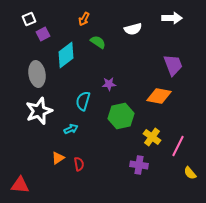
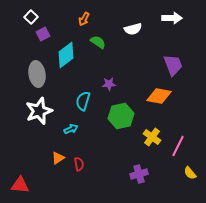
white square: moved 2 px right, 2 px up; rotated 24 degrees counterclockwise
purple cross: moved 9 px down; rotated 24 degrees counterclockwise
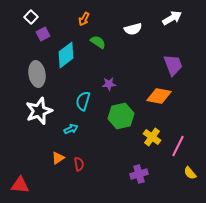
white arrow: rotated 30 degrees counterclockwise
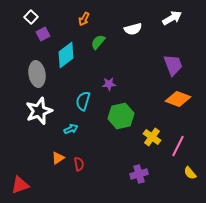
green semicircle: rotated 84 degrees counterclockwise
orange diamond: moved 19 px right, 3 px down; rotated 10 degrees clockwise
red triangle: rotated 24 degrees counterclockwise
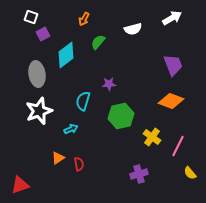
white square: rotated 24 degrees counterclockwise
orange diamond: moved 7 px left, 2 px down
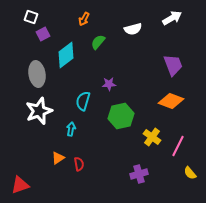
cyan arrow: rotated 56 degrees counterclockwise
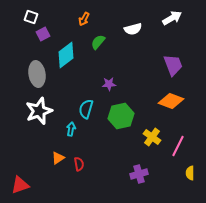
cyan semicircle: moved 3 px right, 8 px down
yellow semicircle: rotated 40 degrees clockwise
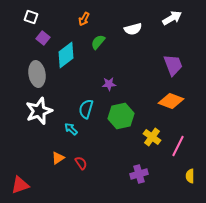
purple square: moved 4 px down; rotated 24 degrees counterclockwise
cyan arrow: rotated 56 degrees counterclockwise
red semicircle: moved 2 px right, 1 px up; rotated 24 degrees counterclockwise
yellow semicircle: moved 3 px down
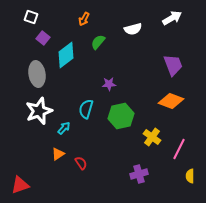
cyan arrow: moved 7 px left, 1 px up; rotated 88 degrees clockwise
pink line: moved 1 px right, 3 px down
orange triangle: moved 4 px up
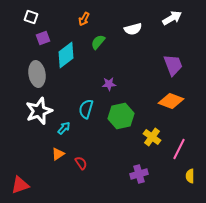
purple square: rotated 32 degrees clockwise
